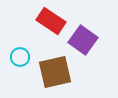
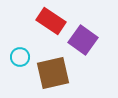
brown square: moved 2 px left, 1 px down
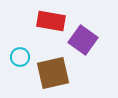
red rectangle: rotated 24 degrees counterclockwise
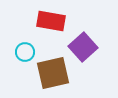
purple square: moved 7 px down; rotated 12 degrees clockwise
cyan circle: moved 5 px right, 5 px up
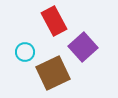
red rectangle: moved 3 px right; rotated 52 degrees clockwise
brown square: rotated 12 degrees counterclockwise
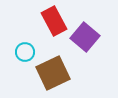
purple square: moved 2 px right, 10 px up; rotated 8 degrees counterclockwise
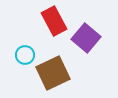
purple square: moved 1 px right, 1 px down
cyan circle: moved 3 px down
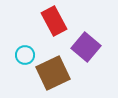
purple square: moved 9 px down
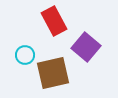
brown square: rotated 12 degrees clockwise
